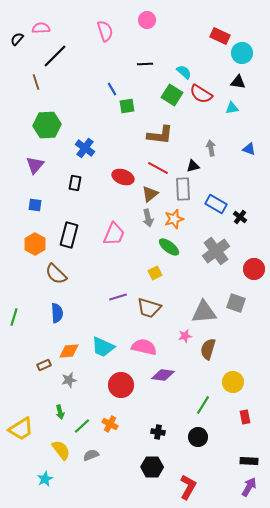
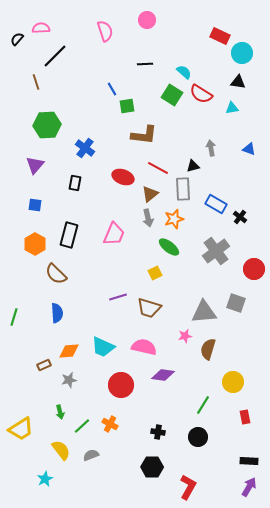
brown L-shape at (160, 135): moved 16 px left
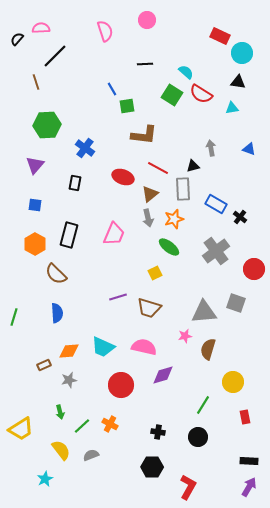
cyan semicircle at (184, 72): moved 2 px right
purple diamond at (163, 375): rotated 25 degrees counterclockwise
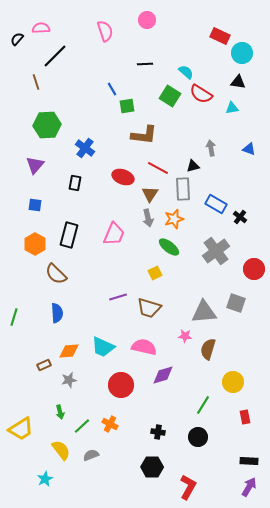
green square at (172, 95): moved 2 px left, 1 px down
brown triangle at (150, 194): rotated 18 degrees counterclockwise
pink star at (185, 336): rotated 16 degrees clockwise
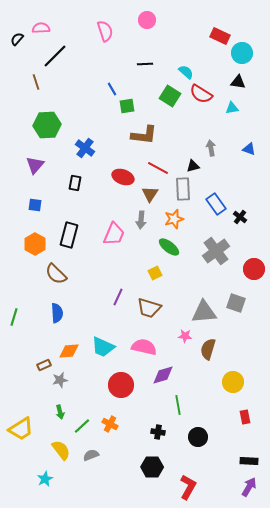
blue rectangle at (216, 204): rotated 25 degrees clockwise
gray arrow at (148, 218): moved 7 px left, 2 px down; rotated 18 degrees clockwise
purple line at (118, 297): rotated 48 degrees counterclockwise
gray star at (69, 380): moved 9 px left
green line at (203, 405): moved 25 px left; rotated 42 degrees counterclockwise
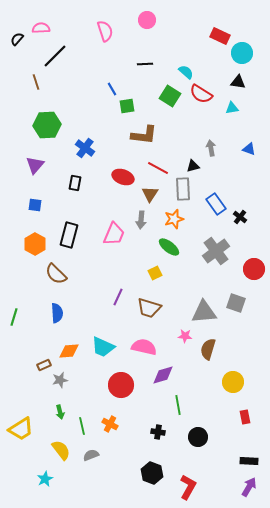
green line at (82, 426): rotated 60 degrees counterclockwise
black hexagon at (152, 467): moved 6 px down; rotated 20 degrees clockwise
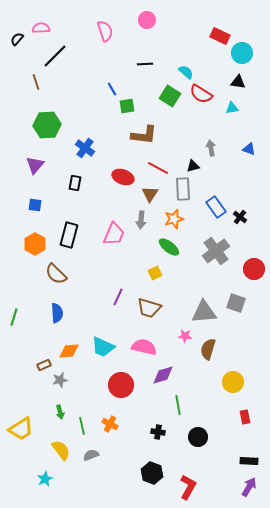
blue rectangle at (216, 204): moved 3 px down
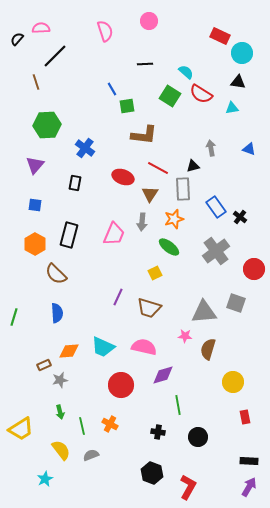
pink circle at (147, 20): moved 2 px right, 1 px down
gray arrow at (141, 220): moved 1 px right, 2 px down
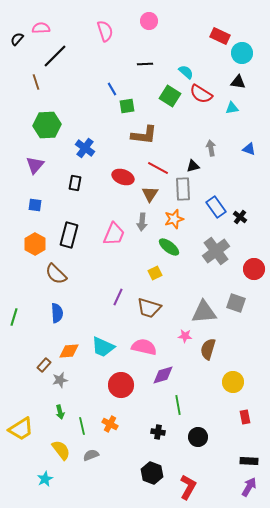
brown rectangle at (44, 365): rotated 24 degrees counterclockwise
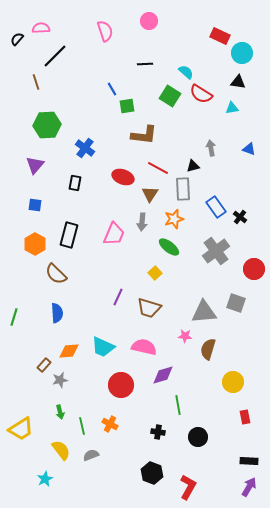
yellow square at (155, 273): rotated 16 degrees counterclockwise
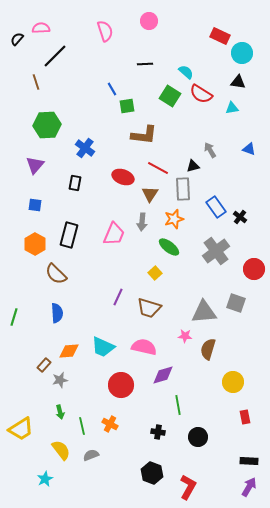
gray arrow at (211, 148): moved 1 px left, 2 px down; rotated 21 degrees counterclockwise
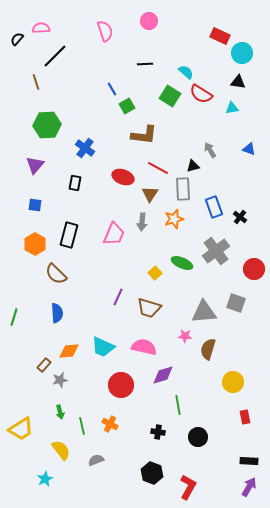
green square at (127, 106): rotated 21 degrees counterclockwise
blue rectangle at (216, 207): moved 2 px left; rotated 15 degrees clockwise
green ellipse at (169, 247): moved 13 px right, 16 px down; rotated 15 degrees counterclockwise
gray semicircle at (91, 455): moved 5 px right, 5 px down
